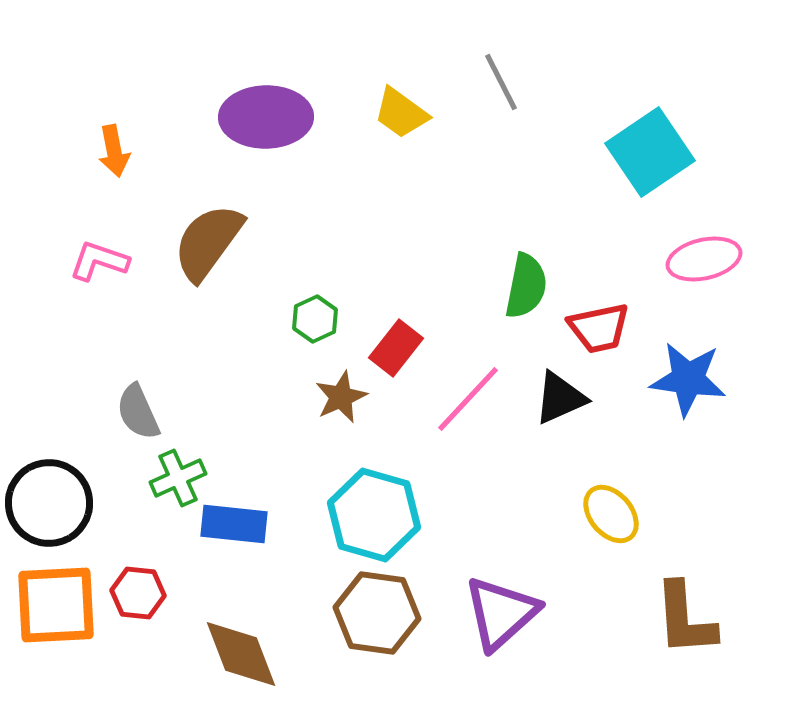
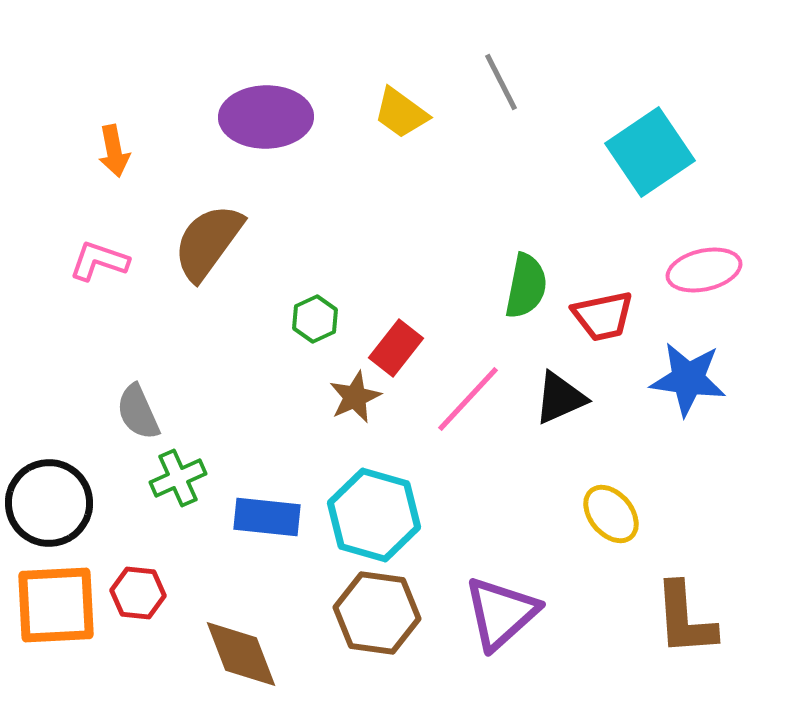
pink ellipse: moved 11 px down
red trapezoid: moved 4 px right, 12 px up
brown star: moved 14 px right
blue rectangle: moved 33 px right, 7 px up
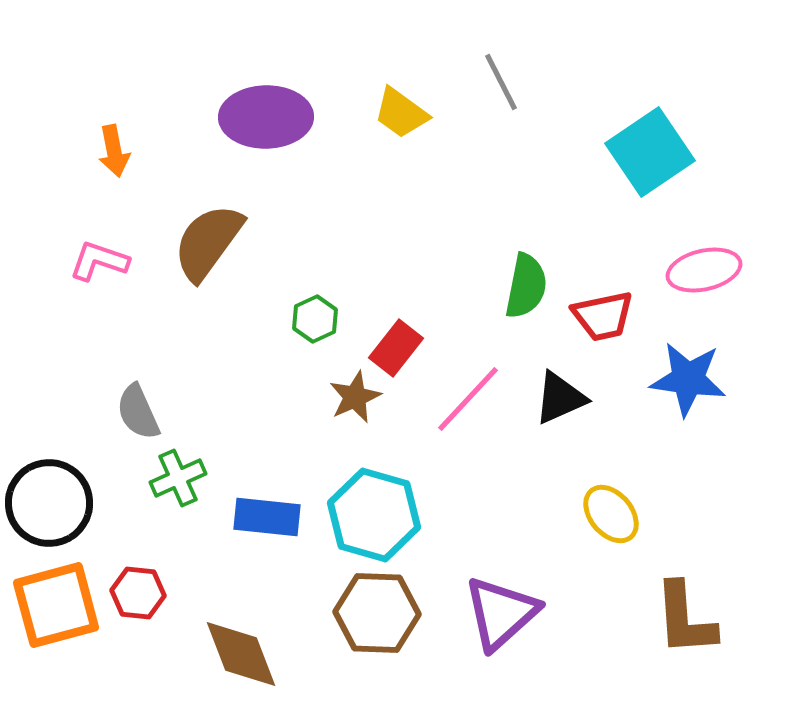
orange square: rotated 12 degrees counterclockwise
brown hexagon: rotated 6 degrees counterclockwise
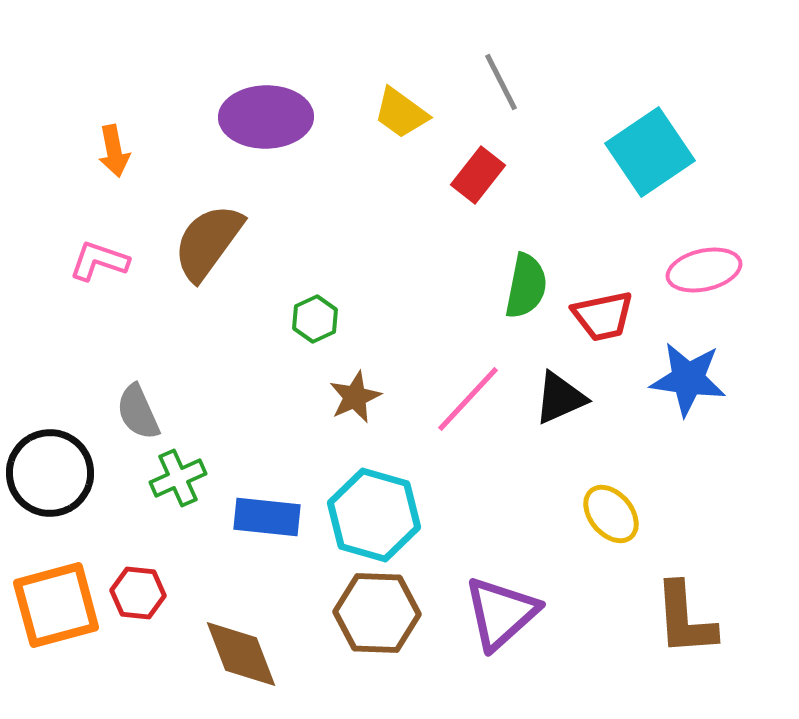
red rectangle: moved 82 px right, 173 px up
black circle: moved 1 px right, 30 px up
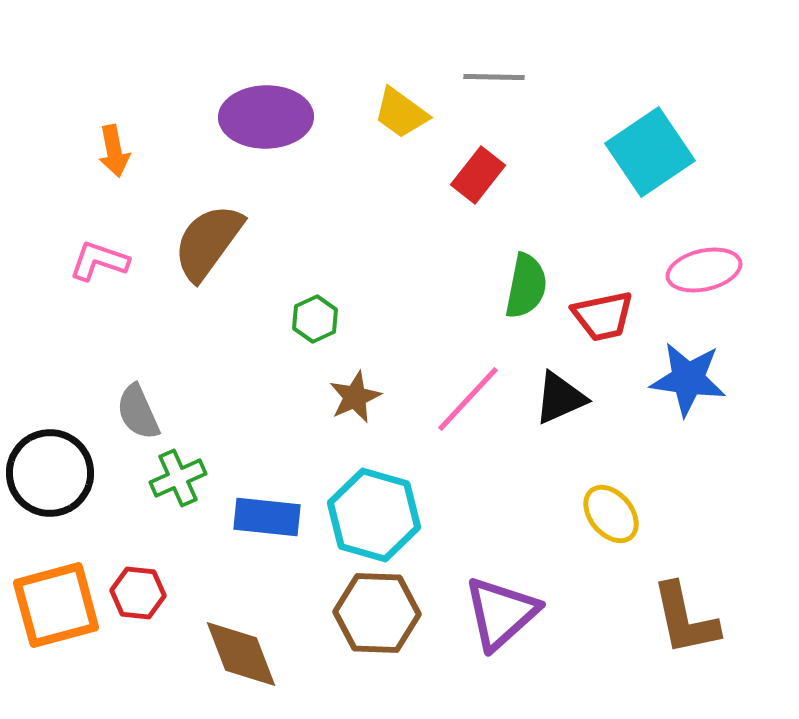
gray line: moved 7 px left, 5 px up; rotated 62 degrees counterclockwise
brown L-shape: rotated 8 degrees counterclockwise
